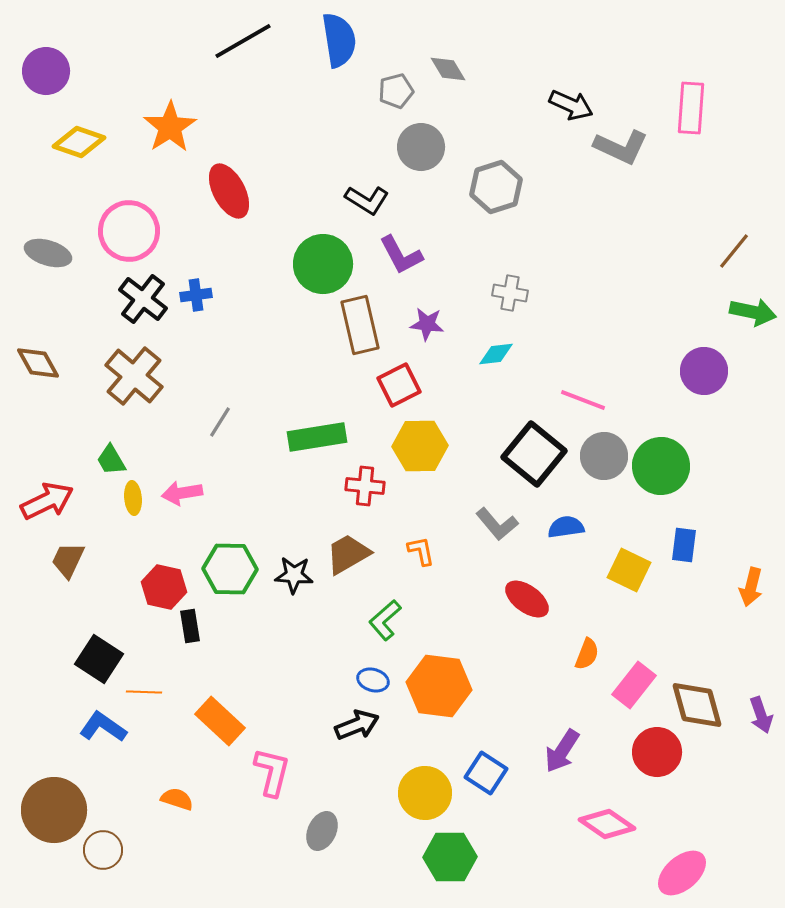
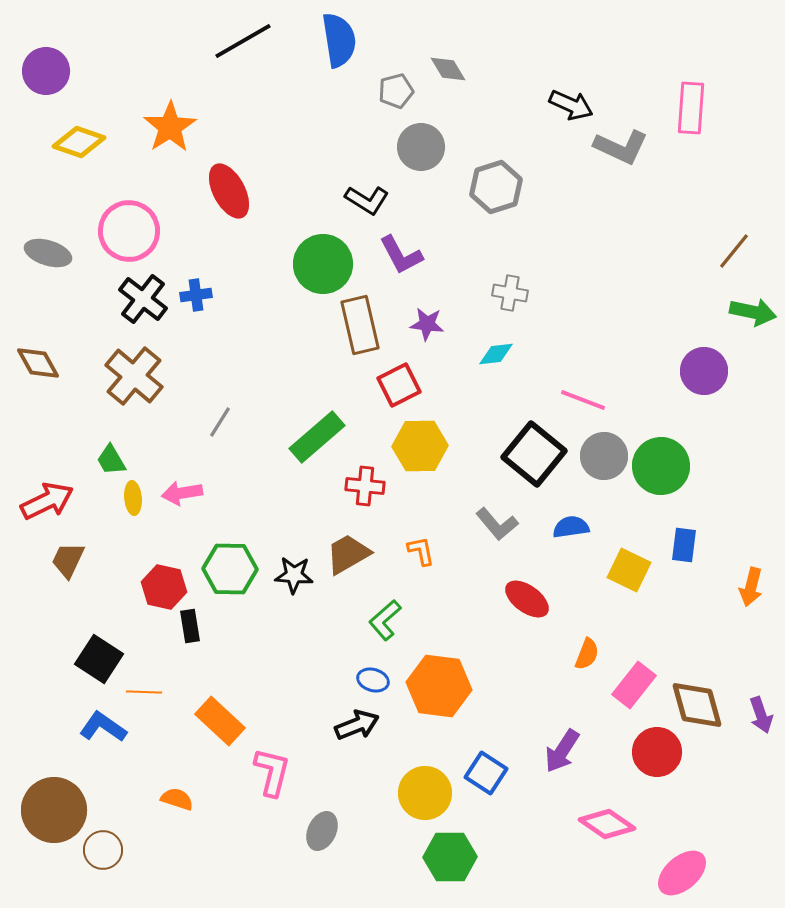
green rectangle at (317, 437): rotated 32 degrees counterclockwise
blue semicircle at (566, 527): moved 5 px right
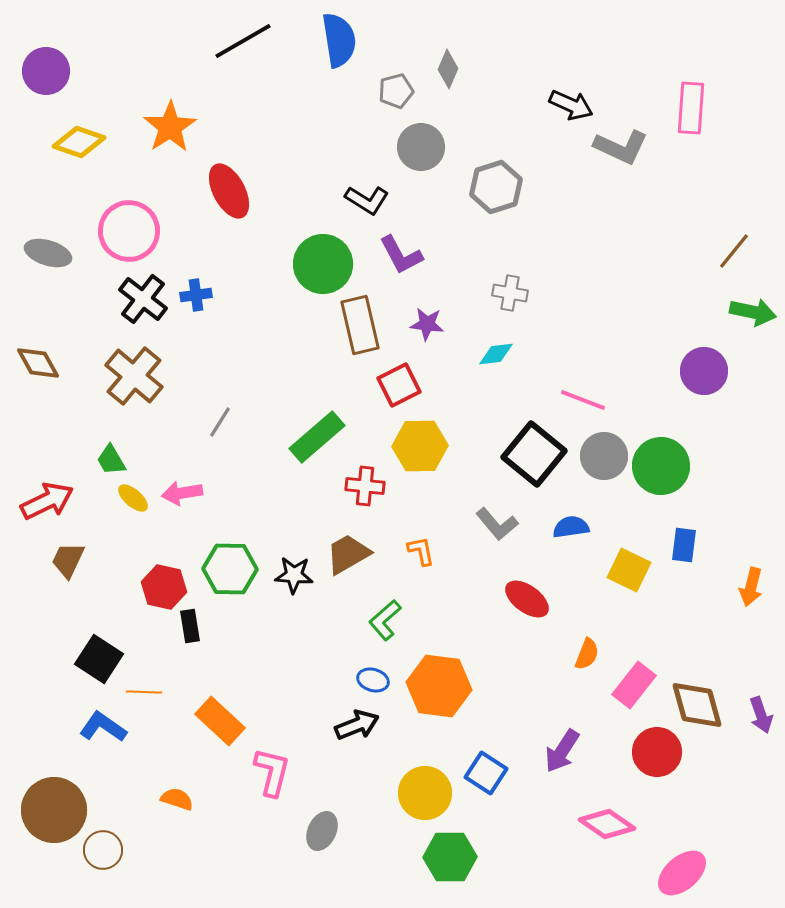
gray diamond at (448, 69): rotated 54 degrees clockwise
yellow ellipse at (133, 498): rotated 44 degrees counterclockwise
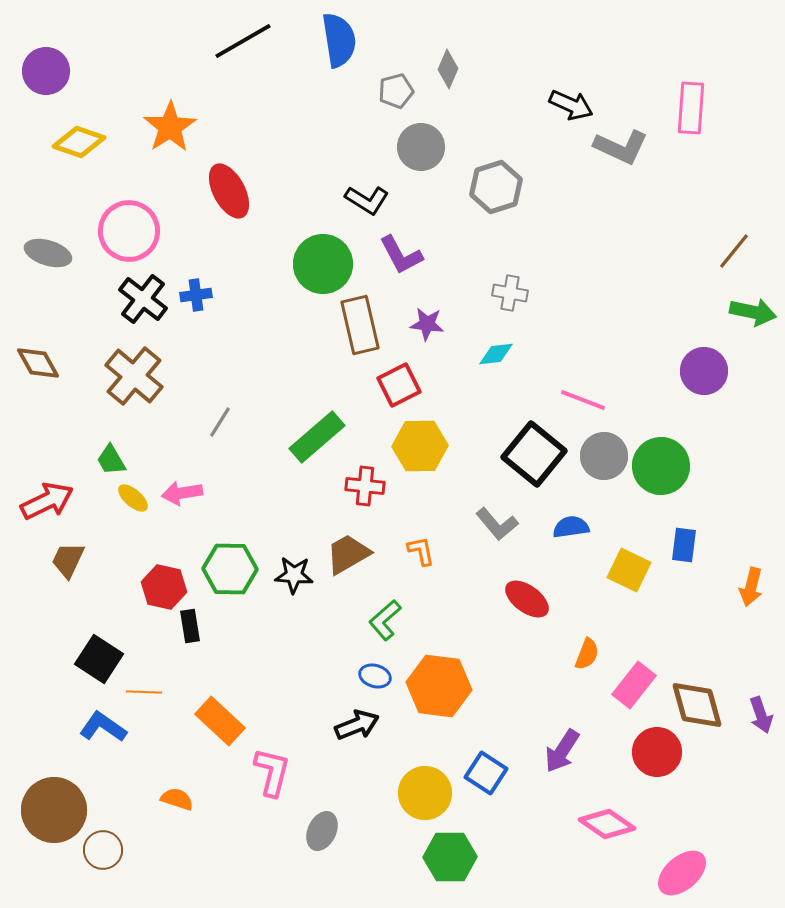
blue ellipse at (373, 680): moved 2 px right, 4 px up
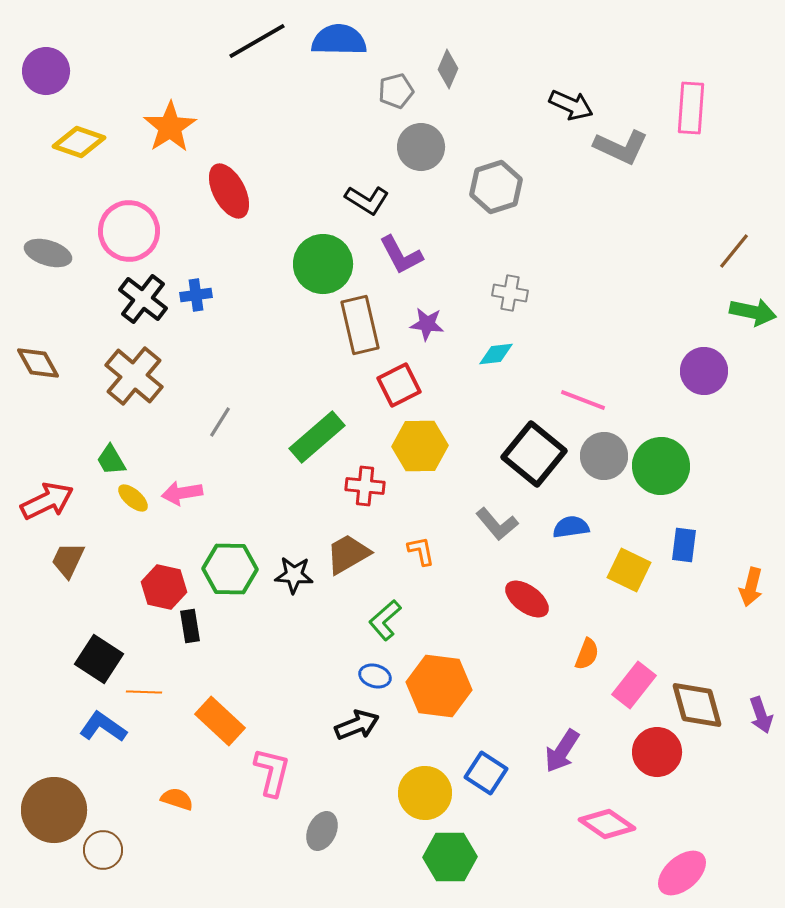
blue semicircle at (339, 40): rotated 80 degrees counterclockwise
black line at (243, 41): moved 14 px right
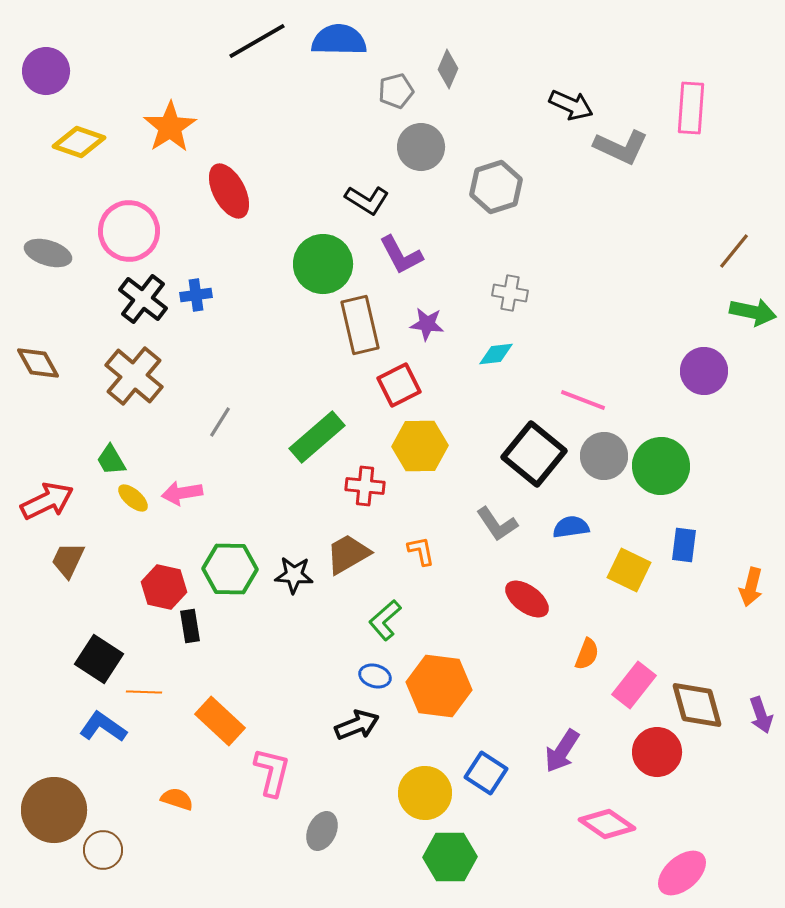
gray L-shape at (497, 524): rotated 6 degrees clockwise
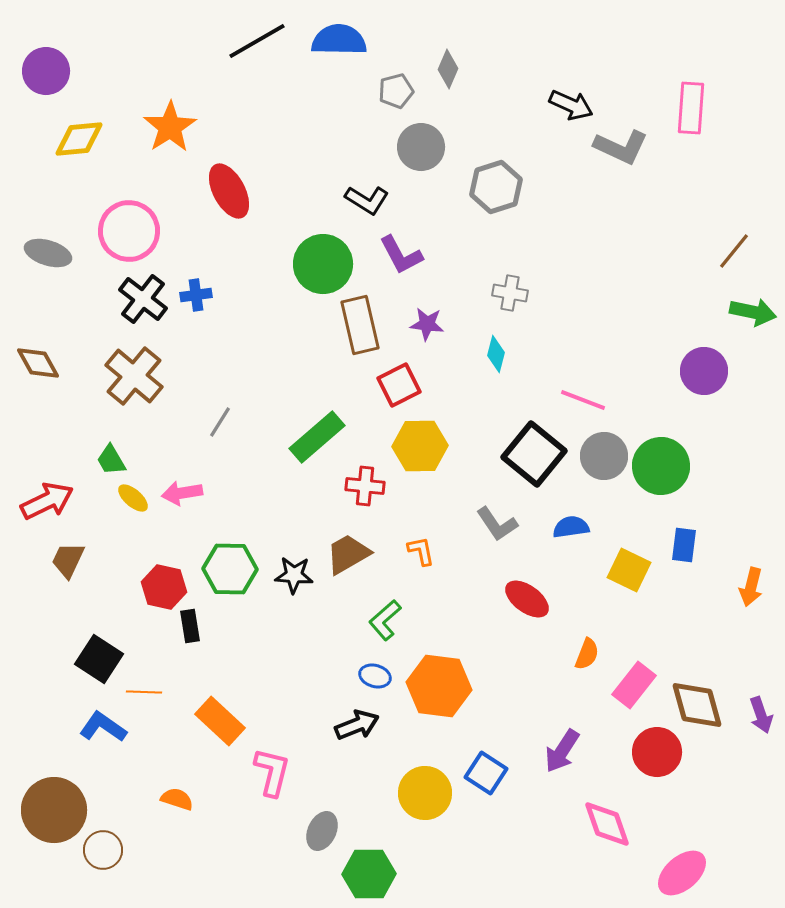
yellow diamond at (79, 142): moved 3 px up; rotated 24 degrees counterclockwise
cyan diamond at (496, 354): rotated 69 degrees counterclockwise
pink diamond at (607, 824): rotated 36 degrees clockwise
green hexagon at (450, 857): moved 81 px left, 17 px down
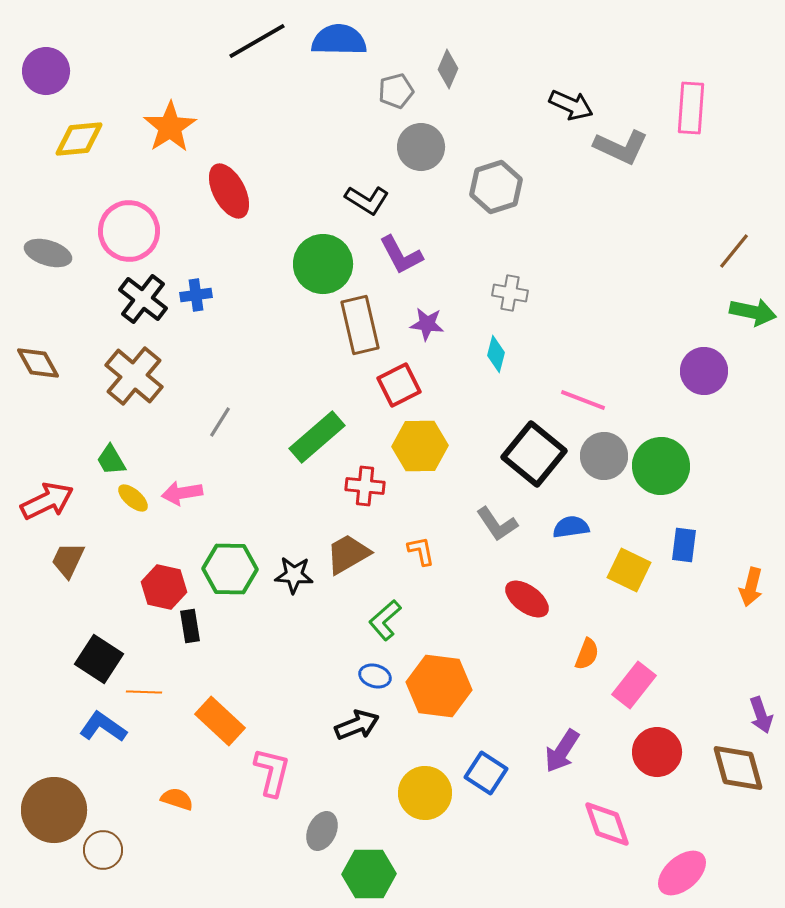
brown diamond at (697, 705): moved 41 px right, 63 px down
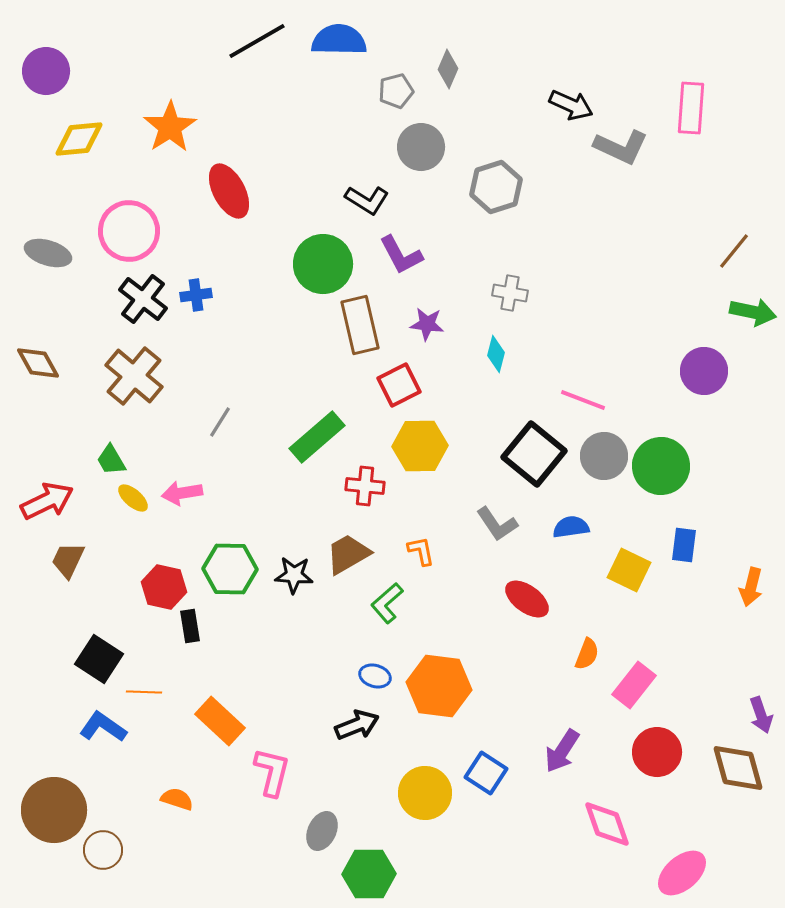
green L-shape at (385, 620): moved 2 px right, 17 px up
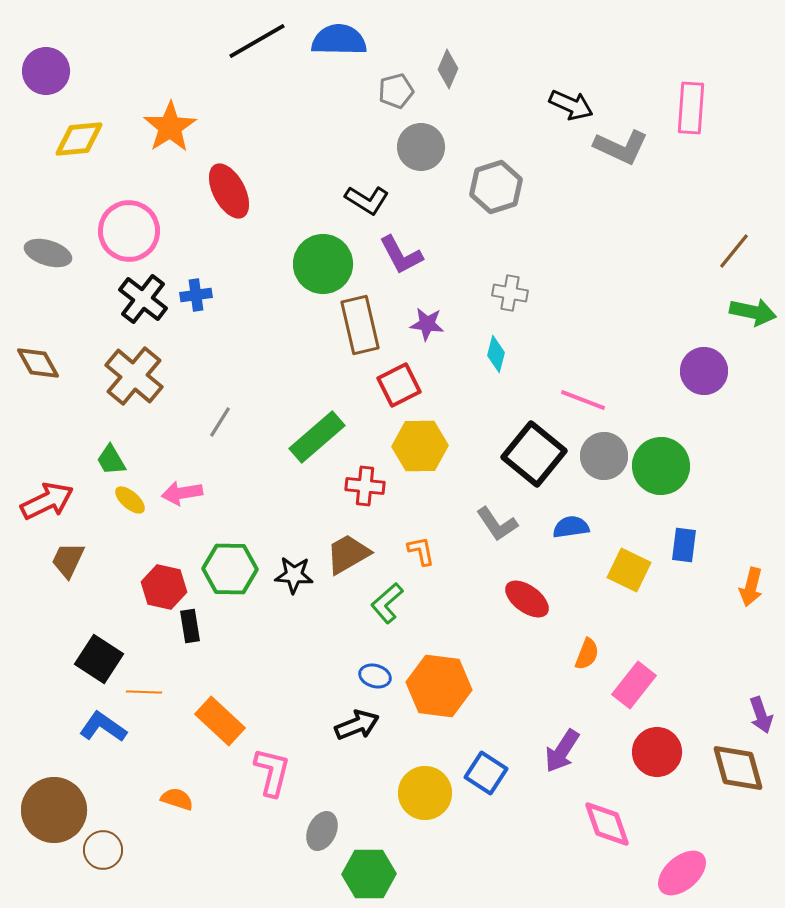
yellow ellipse at (133, 498): moved 3 px left, 2 px down
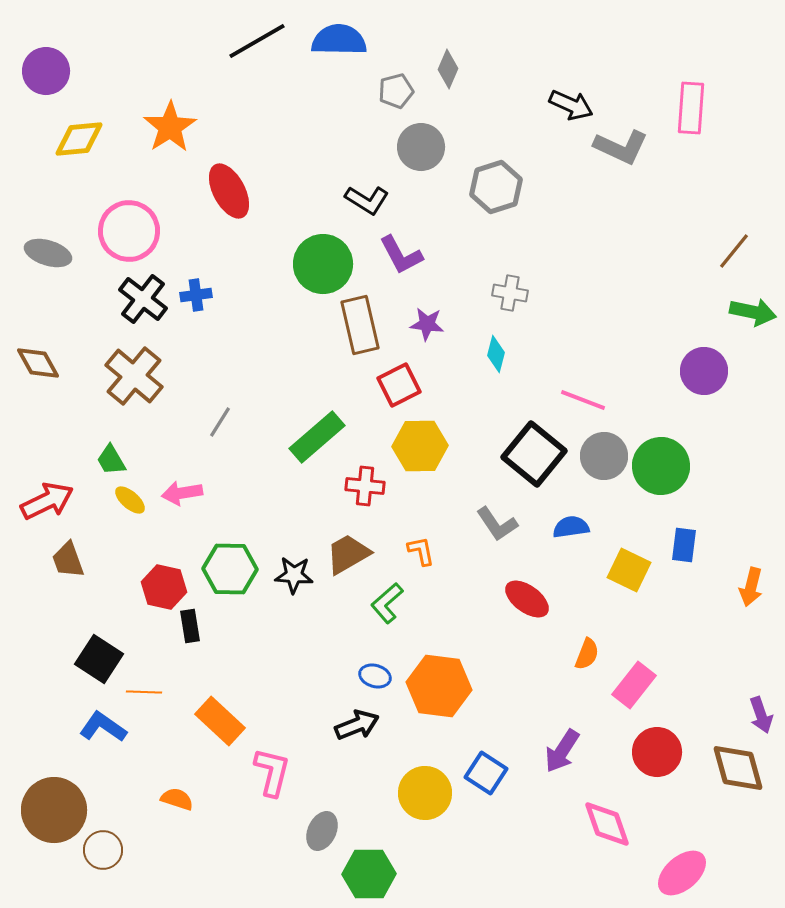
brown trapezoid at (68, 560): rotated 45 degrees counterclockwise
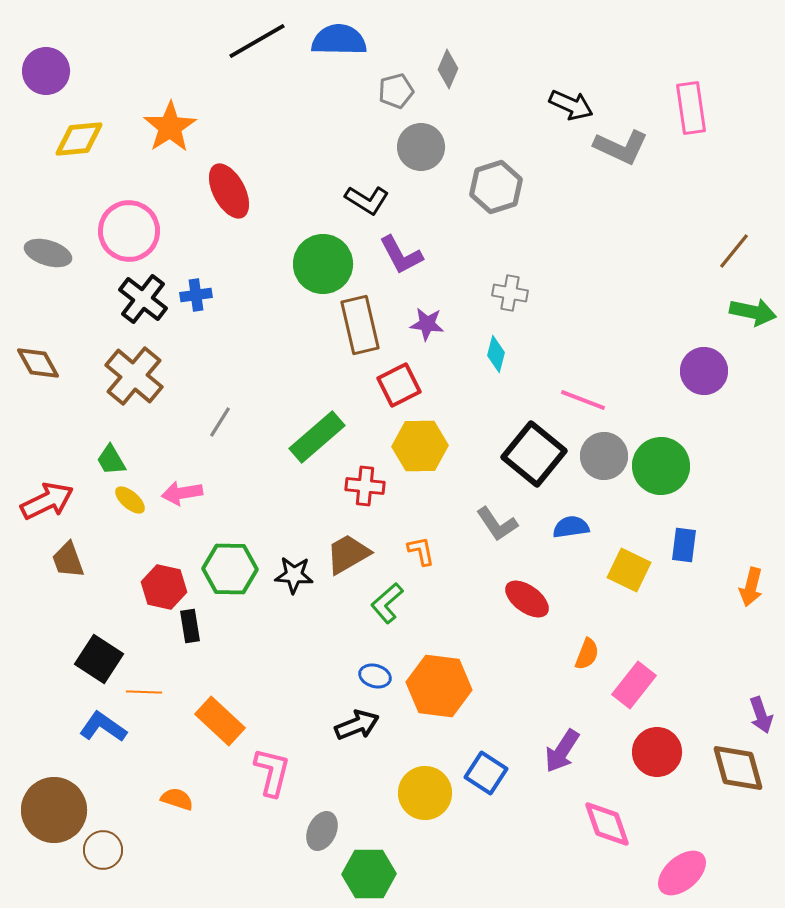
pink rectangle at (691, 108): rotated 12 degrees counterclockwise
